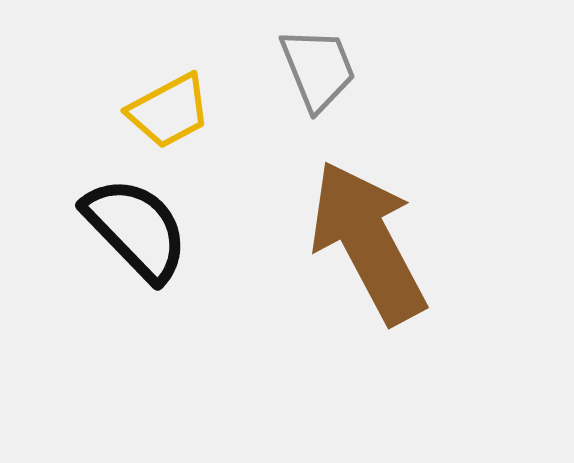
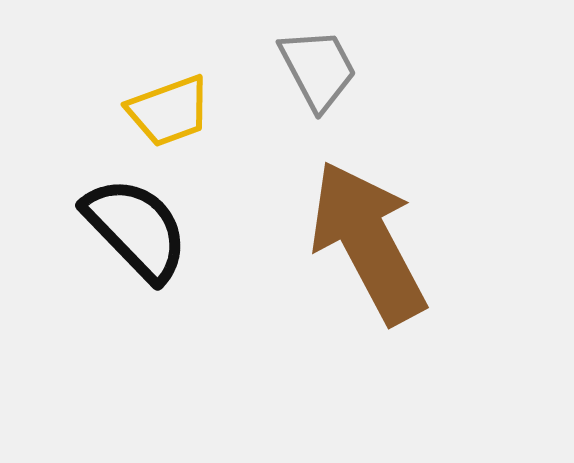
gray trapezoid: rotated 6 degrees counterclockwise
yellow trapezoid: rotated 8 degrees clockwise
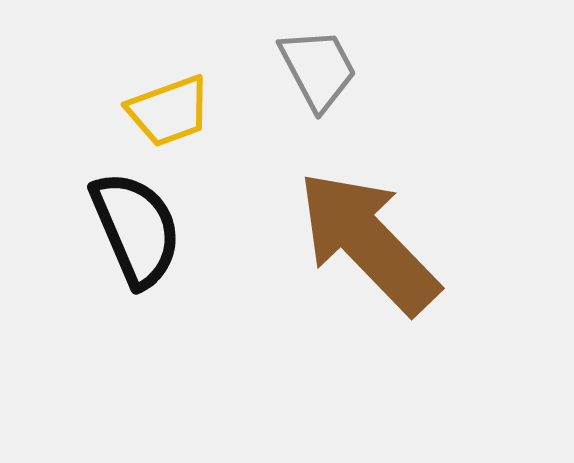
black semicircle: rotated 21 degrees clockwise
brown arrow: rotated 16 degrees counterclockwise
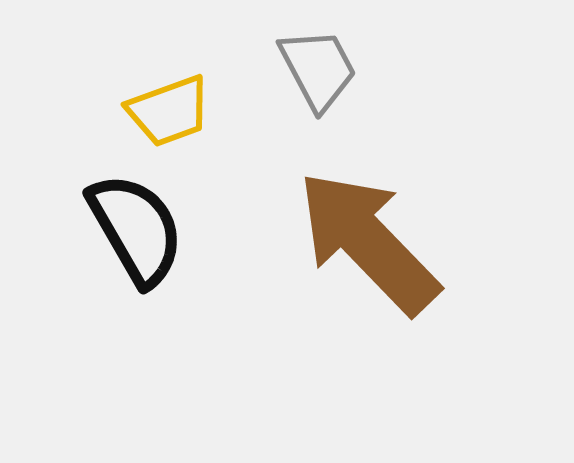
black semicircle: rotated 7 degrees counterclockwise
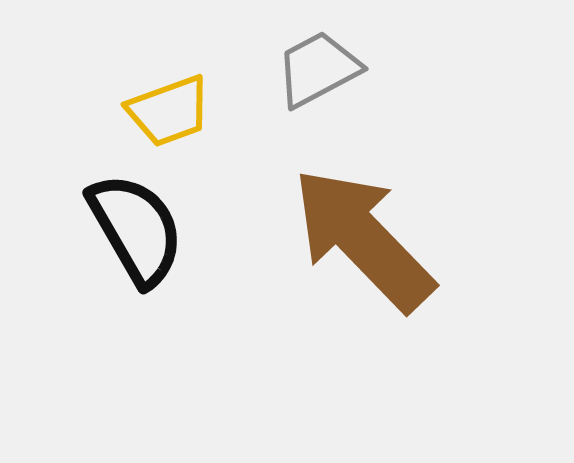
gray trapezoid: rotated 90 degrees counterclockwise
brown arrow: moved 5 px left, 3 px up
